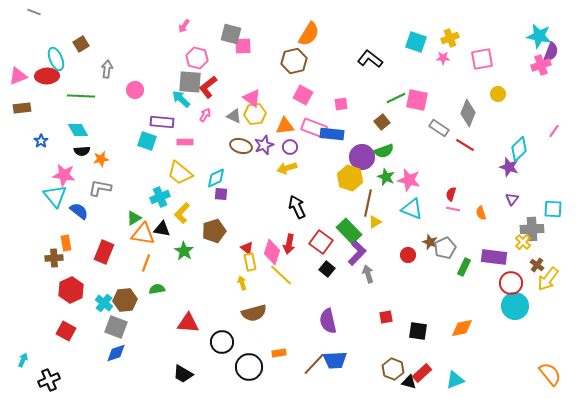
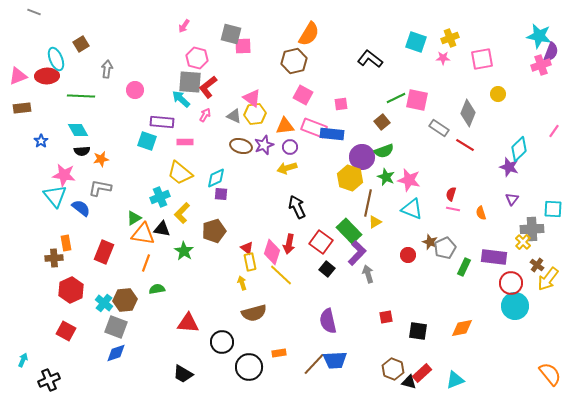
blue semicircle at (79, 211): moved 2 px right, 3 px up
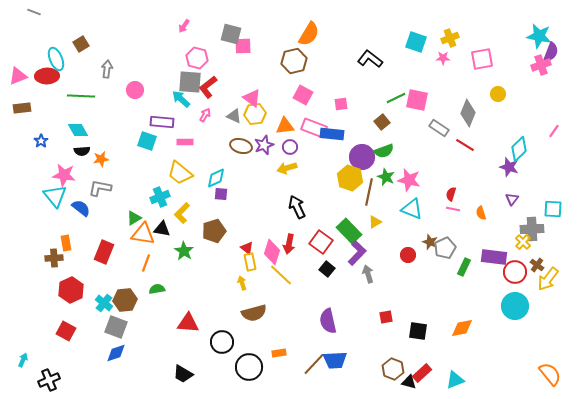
brown line at (368, 203): moved 1 px right, 11 px up
red circle at (511, 283): moved 4 px right, 11 px up
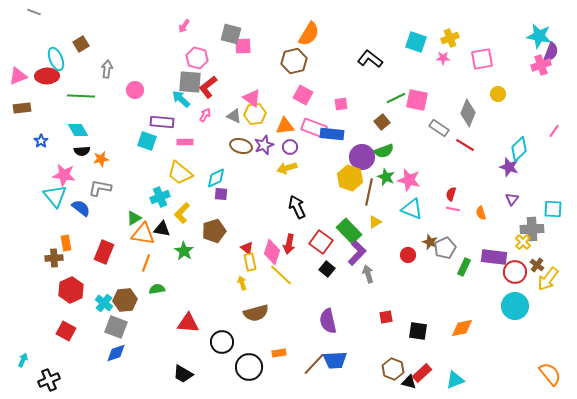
brown semicircle at (254, 313): moved 2 px right
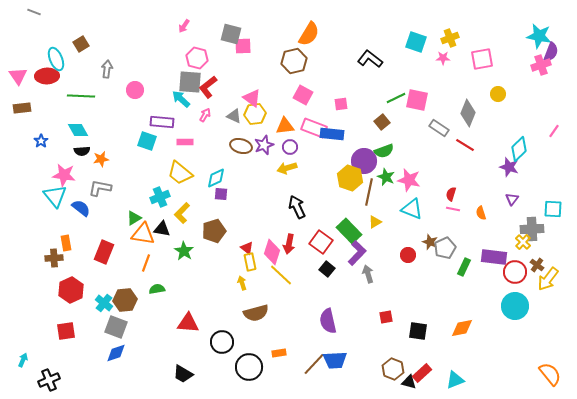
pink triangle at (18, 76): rotated 42 degrees counterclockwise
purple circle at (362, 157): moved 2 px right, 4 px down
red square at (66, 331): rotated 36 degrees counterclockwise
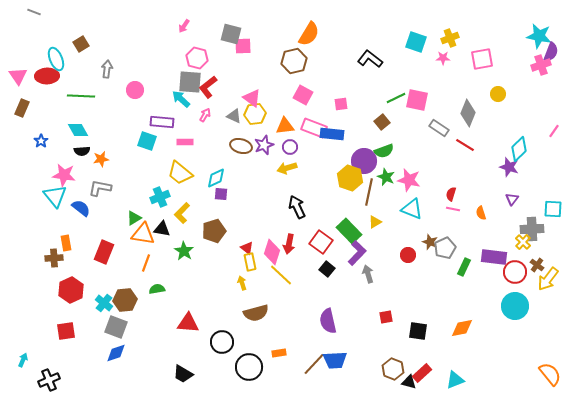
brown rectangle at (22, 108): rotated 60 degrees counterclockwise
